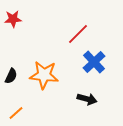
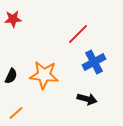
blue cross: rotated 15 degrees clockwise
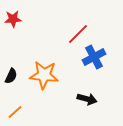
blue cross: moved 5 px up
orange line: moved 1 px left, 1 px up
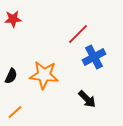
black arrow: rotated 30 degrees clockwise
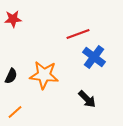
red line: rotated 25 degrees clockwise
blue cross: rotated 25 degrees counterclockwise
